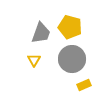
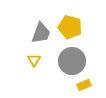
gray circle: moved 2 px down
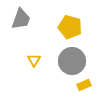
gray trapezoid: moved 20 px left, 14 px up
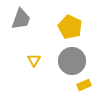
yellow pentagon: rotated 10 degrees clockwise
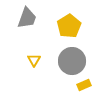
gray trapezoid: moved 6 px right, 1 px up
yellow pentagon: moved 1 px left, 1 px up; rotated 15 degrees clockwise
